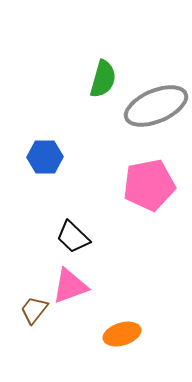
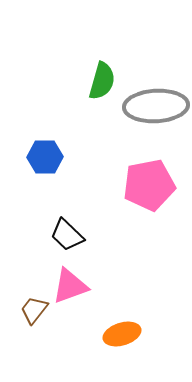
green semicircle: moved 1 px left, 2 px down
gray ellipse: rotated 20 degrees clockwise
black trapezoid: moved 6 px left, 2 px up
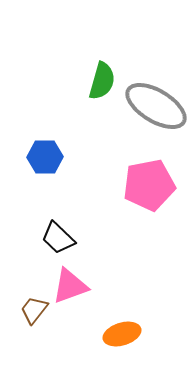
gray ellipse: rotated 34 degrees clockwise
black trapezoid: moved 9 px left, 3 px down
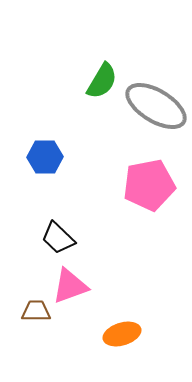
green semicircle: rotated 15 degrees clockwise
brown trapezoid: moved 2 px right, 1 px down; rotated 52 degrees clockwise
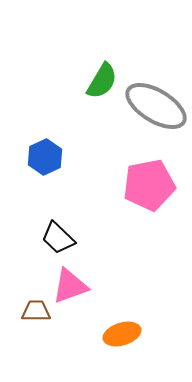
blue hexagon: rotated 24 degrees counterclockwise
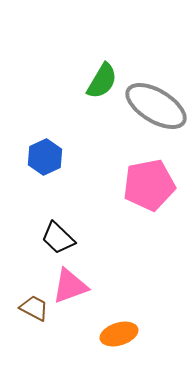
brown trapezoid: moved 2 px left, 3 px up; rotated 28 degrees clockwise
orange ellipse: moved 3 px left
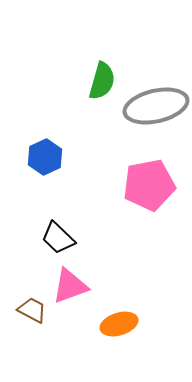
green semicircle: rotated 15 degrees counterclockwise
gray ellipse: rotated 44 degrees counterclockwise
brown trapezoid: moved 2 px left, 2 px down
orange ellipse: moved 10 px up
